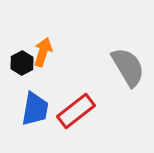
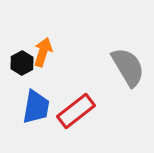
blue trapezoid: moved 1 px right, 2 px up
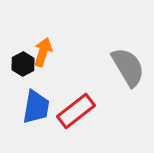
black hexagon: moved 1 px right, 1 px down
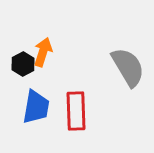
red rectangle: rotated 54 degrees counterclockwise
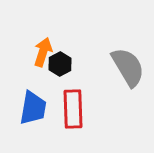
black hexagon: moved 37 px right
blue trapezoid: moved 3 px left, 1 px down
red rectangle: moved 3 px left, 2 px up
